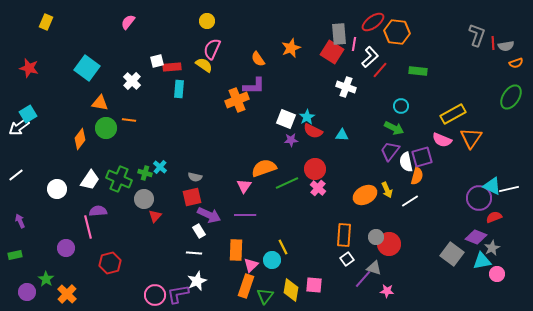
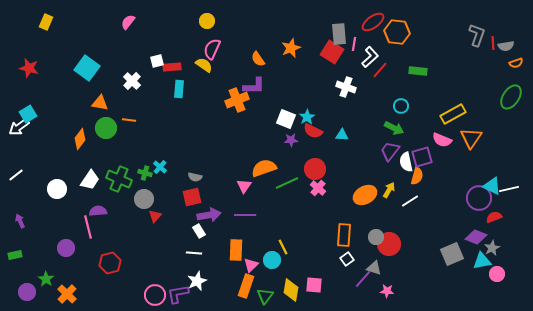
yellow arrow at (387, 190): moved 2 px right; rotated 126 degrees counterclockwise
purple arrow at (209, 215): rotated 35 degrees counterclockwise
gray square at (452, 254): rotated 30 degrees clockwise
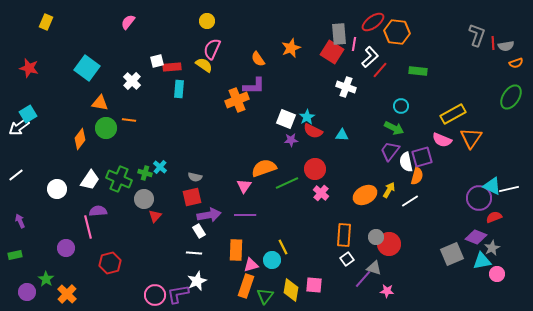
pink cross at (318, 188): moved 3 px right, 5 px down
pink triangle at (251, 265): rotated 28 degrees clockwise
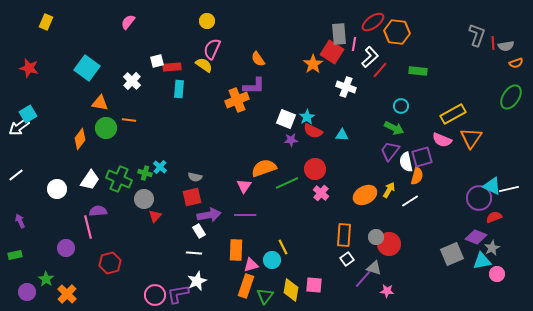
orange star at (291, 48): moved 22 px right, 16 px down; rotated 12 degrees counterclockwise
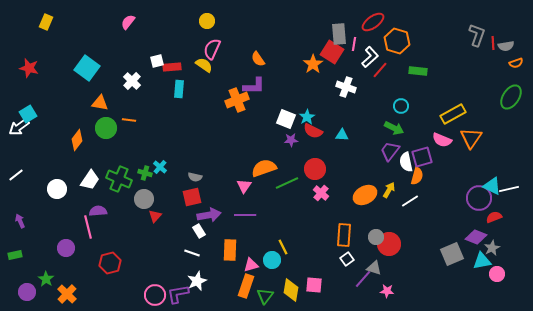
orange hexagon at (397, 32): moved 9 px down; rotated 10 degrees clockwise
orange diamond at (80, 139): moved 3 px left, 1 px down
orange rectangle at (236, 250): moved 6 px left
white line at (194, 253): moved 2 px left; rotated 14 degrees clockwise
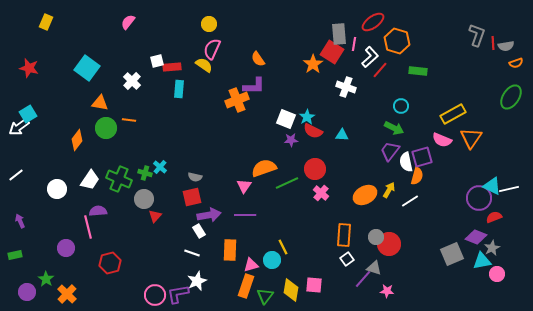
yellow circle at (207, 21): moved 2 px right, 3 px down
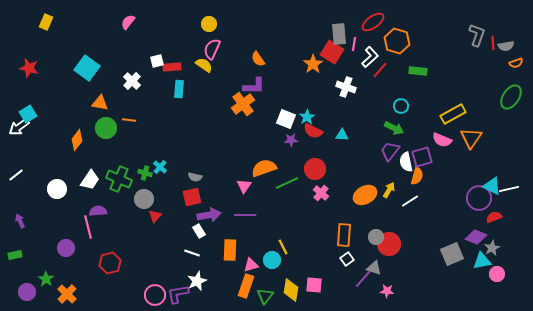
orange cross at (237, 100): moved 6 px right, 4 px down; rotated 15 degrees counterclockwise
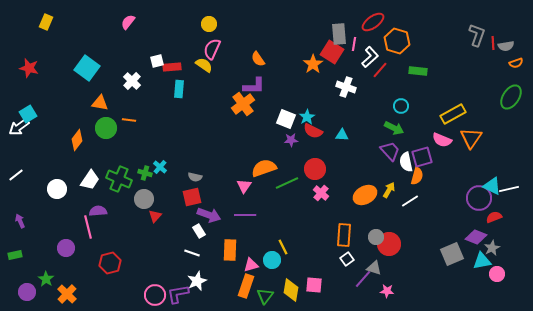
purple trapezoid at (390, 151): rotated 100 degrees clockwise
purple arrow at (209, 215): rotated 30 degrees clockwise
